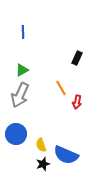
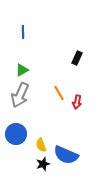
orange line: moved 2 px left, 5 px down
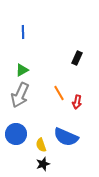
blue semicircle: moved 18 px up
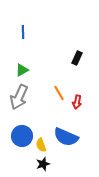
gray arrow: moved 1 px left, 2 px down
blue circle: moved 6 px right, 2 px down
